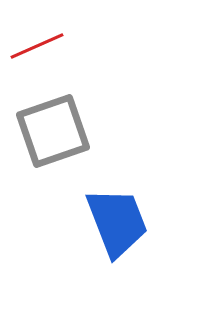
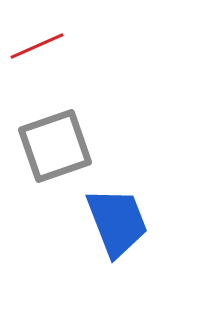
gray square: moved 2 px right, 15 px down
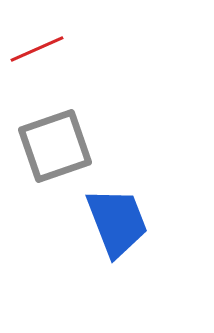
red line: moved 3 px down
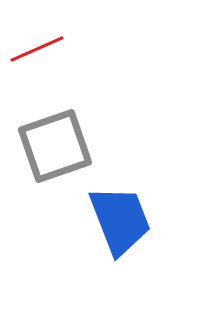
blue trapezoid: moved 3 px right, 2 px up
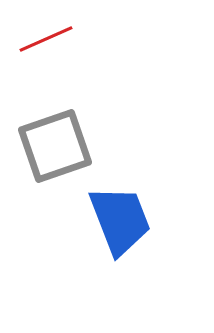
red line: moved 9 px right, 10 px up
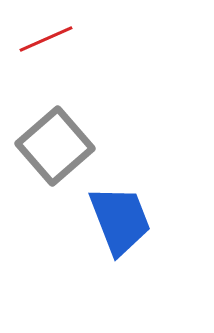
gray square: rotated 22 degrees counterclockwise
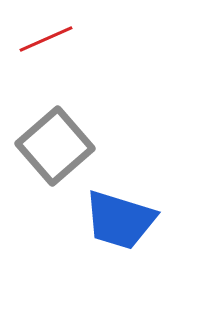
blue trapezoid: rotated 128 degrees clockwise
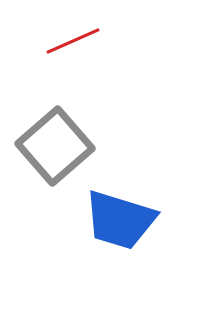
red line: moved 27 px right, 2 px down
